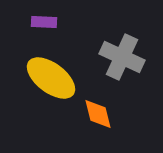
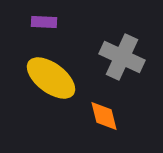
orange diamond: moved 6 px right, 2 px down
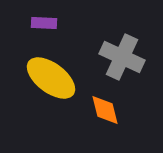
purple rectangle: moved 1 px down
orange diamond: moved 1 px right, 6 px up
